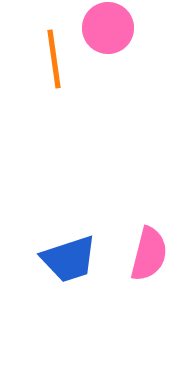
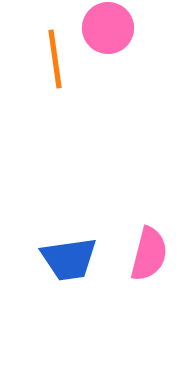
orange line: moved 1 px right
blue trapezoid: rotated 10 degrees clockwise
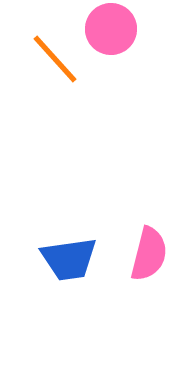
pink circle: moved 3 px right, 1 px down
orange line: rotated 34 degrees counterclockwise
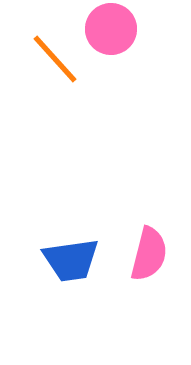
blue trapezoid: moved 2 px right, 1 px down
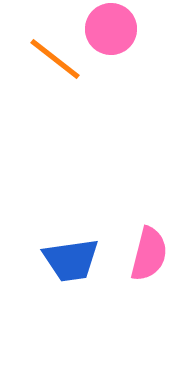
orange line: rotated 10 degrees counterclockwise
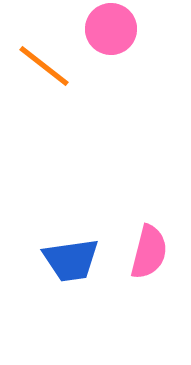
orange line: moved 11 px left, 7 px down
pink semicircle: moved 2 px up
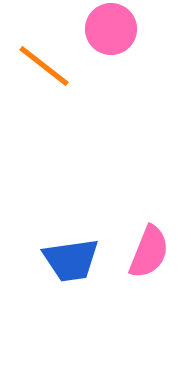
pink semicircle: rotated 8 degrees clockwise
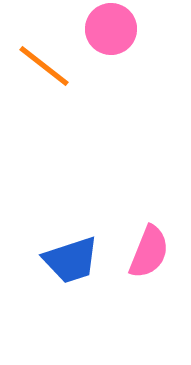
blue trapezoid: rotated 10 degrees counterclockwise
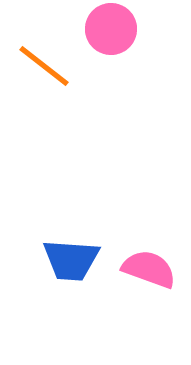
pink semicircle: moved 17 px down; rotated 92 degrees counterclockwise
blue trapezoid: rotated 22 degrees clockwise
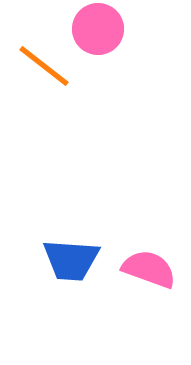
pink circle: moved 13 px left
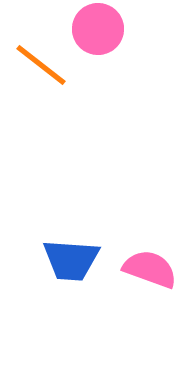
orange line: moved 3 px left, 1 px up
pink semicircle: moved 1 px right
